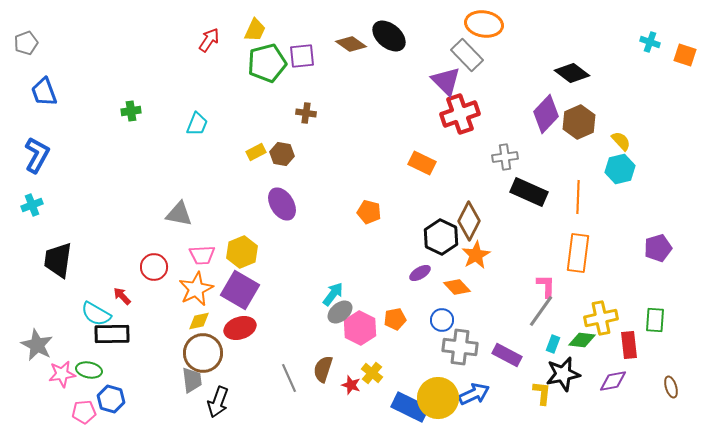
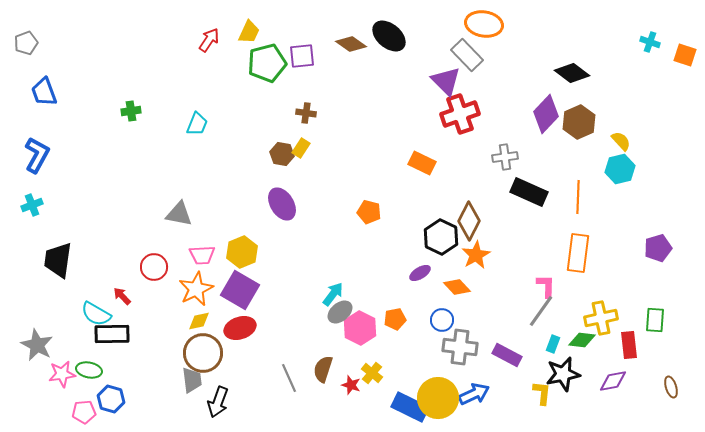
yellow trapezoid at (255, 30): moved 6 px left, 2 px down
yellow rectangle at (256, 152): moved 45 px right, 4 px up; rotated 30 degrees counterclockwise
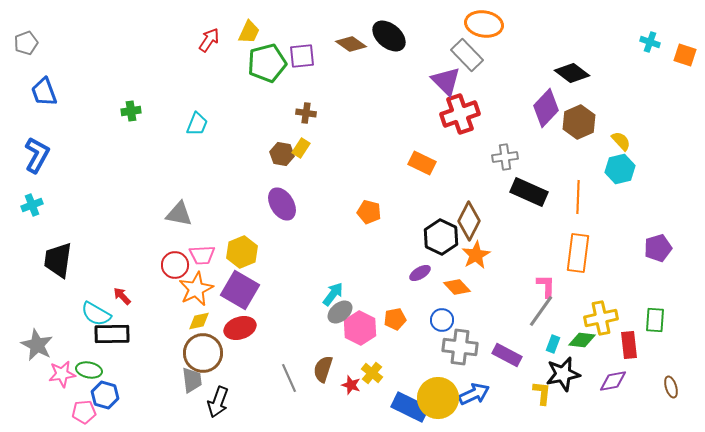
purple diamond at (546, 114): moved 6 px up
red circle at (154, 267): moved 21 px right, 2 px up
blue hexagon at (111, 399): moved 6 px left, 4 px up
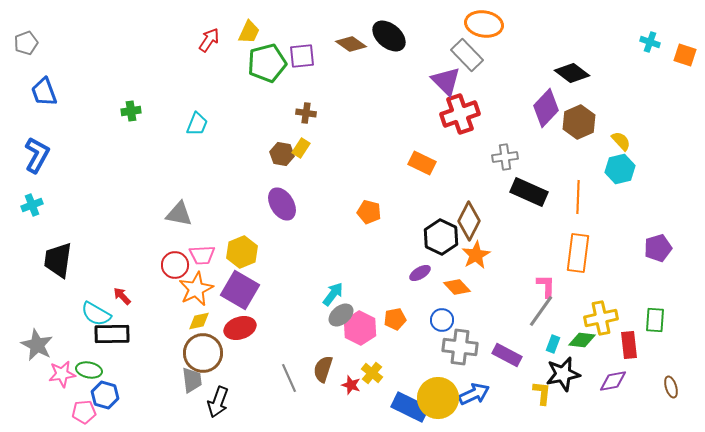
gray ellipse at (340, 312): moved 1 px right, 3 px down
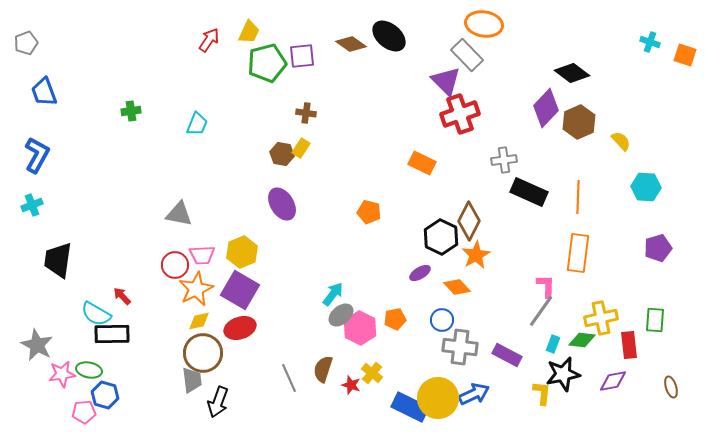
gray cross at (505, 157): moved 1 px left, 3 px down
cyan hexagon at (620, 169): moved 26 px right, 18 px down; rotated 16 degrees clockwise
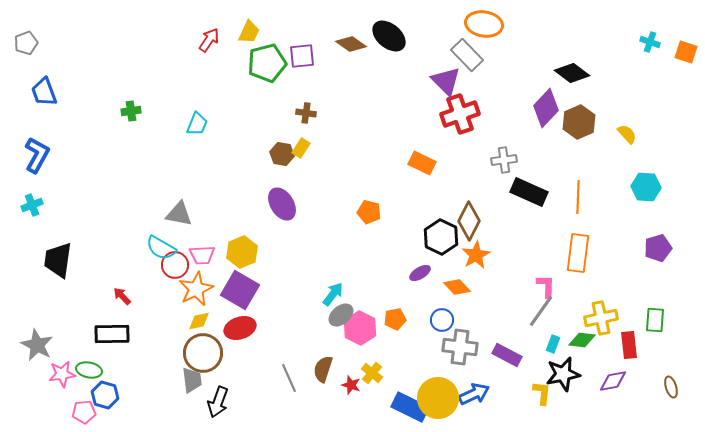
orange square at (685, 55): moved 1 px right, 3 px up
yellow semicircle at (621, 141): moved 6 px right, 7 px up
cyan semicircle at (96, 314): moved 65 px right, 66 px up
